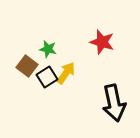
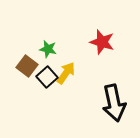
black square: rotated 10 degrees counterclockwise
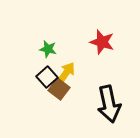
brown square: moved 32 px right, 23 px down
black arrow: moved 5 px left, 1 px down
